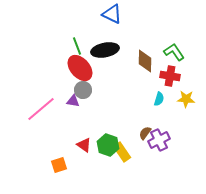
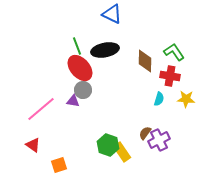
red triangle: moved 51 px left
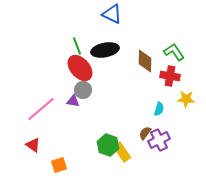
cyan semicircle: moved 10 px down
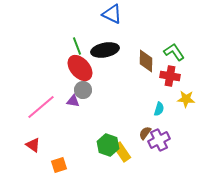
brown diamond: moved 1 px right
pink line: moved 2 px up
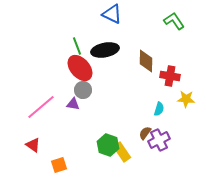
green L-shape: moved 31 px up
purple triangle: moved 3 px down
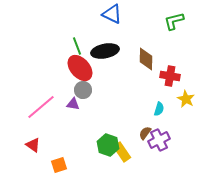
green L-shape: rotated 70 degrees counterclockwise
black ellipse: moved 1 px down
brown diamond: moved 2 px up
yellow star: rotated 24 degrees clockwise
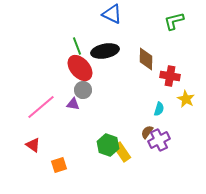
brown semicircle: moved 2 px right, 1 px up
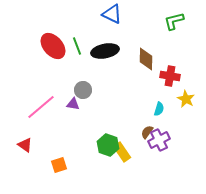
red ellipse: moved 27 px left, 22 px up
red triangle: moved 8 px left
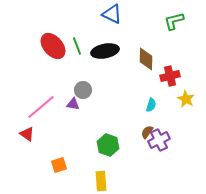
red cross: rotated 24 degrees counterclockwise
cyan semicircle: moved 8 px left, 4 px up
red triangle: moved 2 px right, 11 px up
yellow rectangle: moved 21 px left, 29 px down; rotated 30 degrees clockwise
